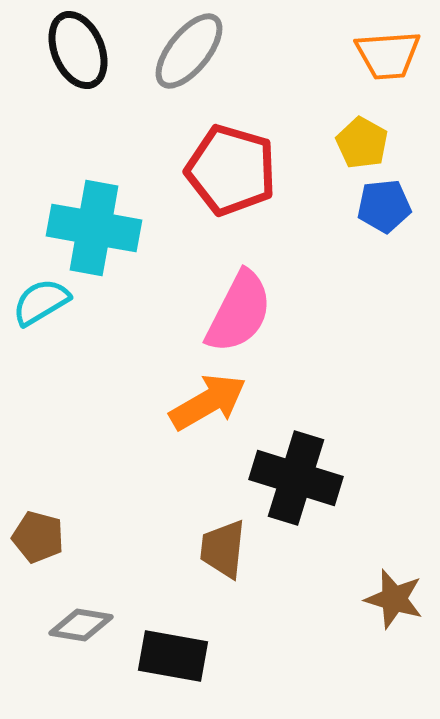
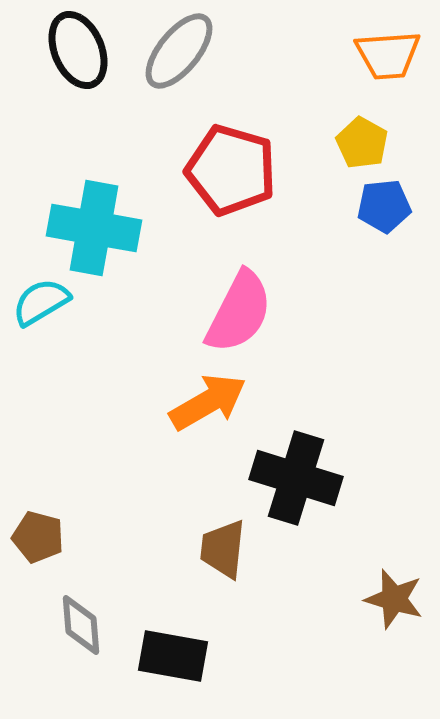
gray ellipse: moved 10 px left
gray diamond: rotated 76 degrees clockwise
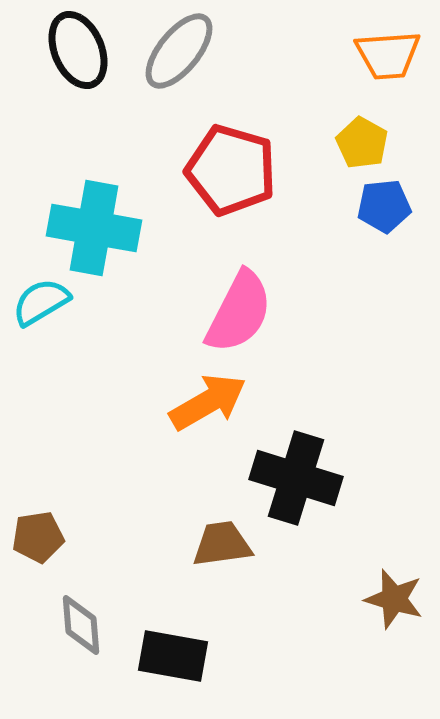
brown pentagon: rotated 24 degrees counterclockwise
brown trapezoid: moved 1 px left, 5 px up; rotated 76 degrees clockwise
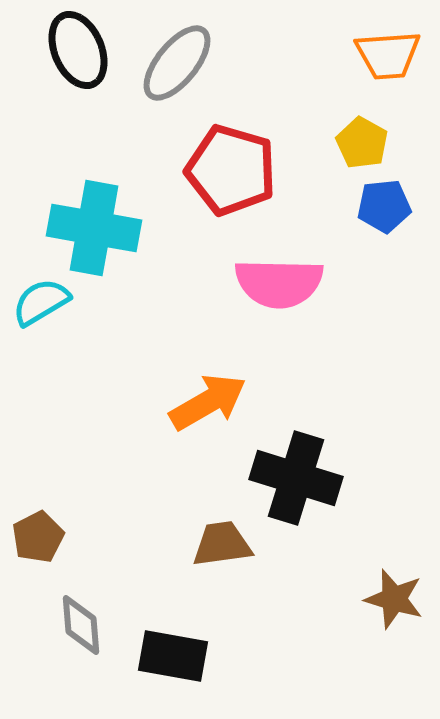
gray ellipse: moved 2 px left, 12 px down
pink semicircle: moved 40 px right, 29 px up; rotated 64 degrees clockwise
brown pentagon: rotated 18 degrees counterclockwise
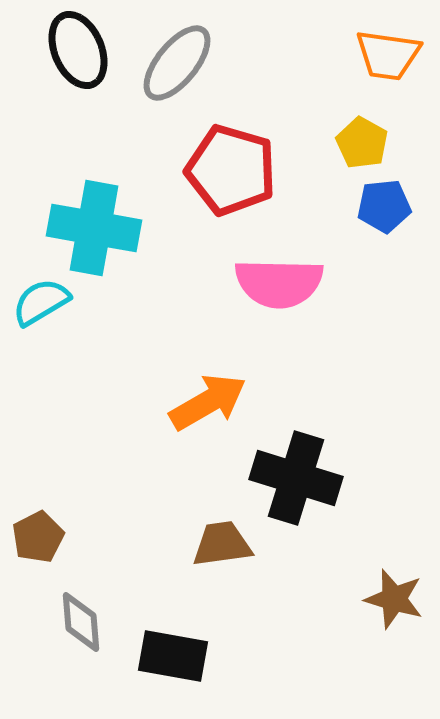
orange trapezoid: rotated 12 degrees clockwise
gray diamond: moved 3 px up
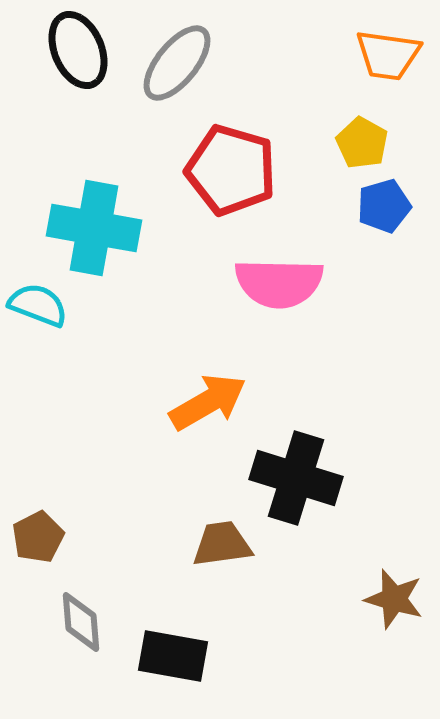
blue pentagon: rotated 10 degrees counterclockwise
cyan semicircle: moved 3 px left, 3 px down; rotated 52 degrees clockwise
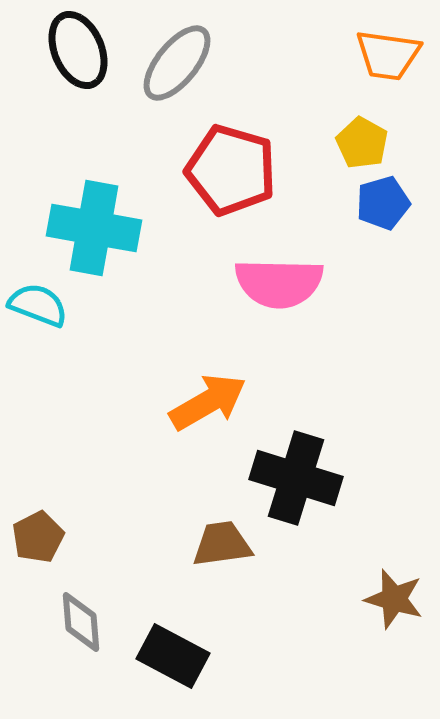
blue pentagon: moved 1 px left, 3 px up
black rectangle: rotated 18 degrees clockwise
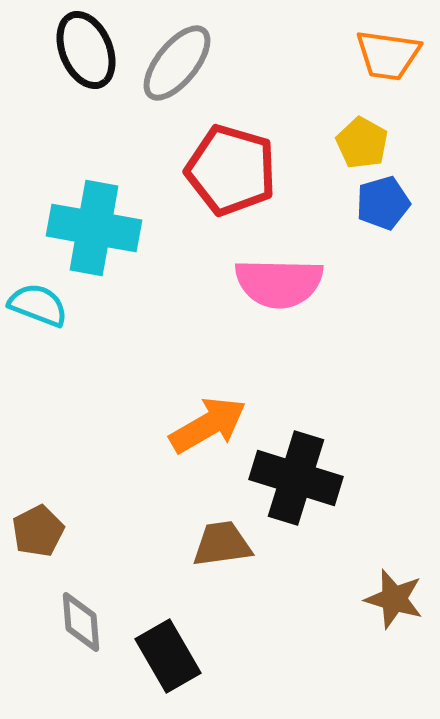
black ellipse: moved 8 px right
orange arrow: moved 23 px down
brown pentagon: moved 6 px up
black rectangle: moved 5 px left; rotated 32 degrees clockwise
